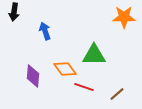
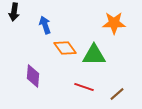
orange star: moved 10 px left, 6 px down
blue arrow: moved 6 px up
orange diamond: moved 21 px up
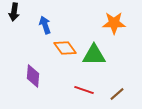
red line: moved 3 px down
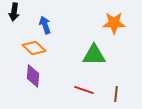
orange diamond: moved 31 px left; rotated 10 degrees counterclockwise
brown line: moved 1 px left; rotated 42 degrees counterclockwise
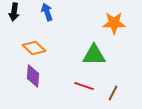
blue arrow: moved 2 px right, 13 px up
red line: moved 4 px up
brown line: moved 3 px left, 1 px up; rotated 21 degrees clockwise
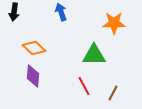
blue arrow: moved 14 px right
red line: rotated 42 degrees clockwise
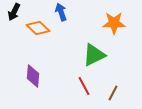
black arrow: rotated 18 degrees clockwise
orange diamond: moved 4 px right, 20 px up
green triangle: rotated 25 degrees counterclockwise
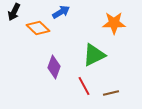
blue arrow: rotated 78 degrees clockwise
purple diamond: moved 21 px right, 9 px up; rotated 15 degrees clockwise
brown line: moved 2 px left; rotated 49 degrees clockwise
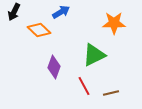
orange diamond: moved 1 px right, 2 px down
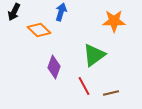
blue arrow: rotated 42 degrees counterclockwise
orange star: moved 2 px up
green triangle: rotated 10 degrees counterclockwise
